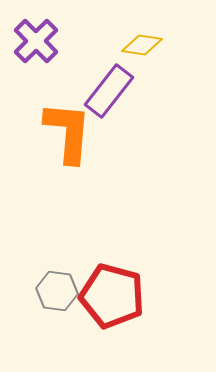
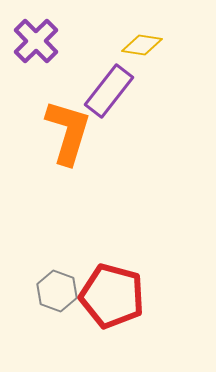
orange L-shape: rotated 12 degrees clockwise
gray hexagon: rotated 12 degrees clockwise
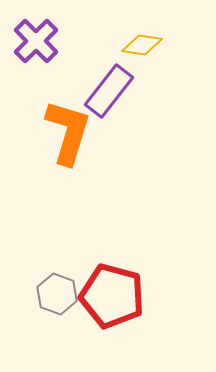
gray hexagon: moved 3 px down
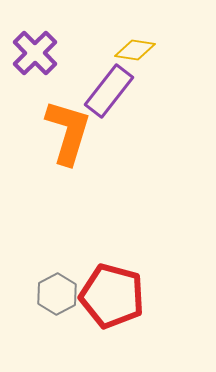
purple cross: moved 1 px left, 12 px down
yellow diamond: moved 7 px left, 5 px down
gray hexagon: rotated 12 degrees clockwise
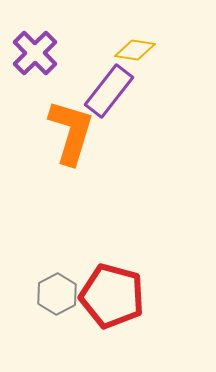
orange L-shape: moved 3 px right
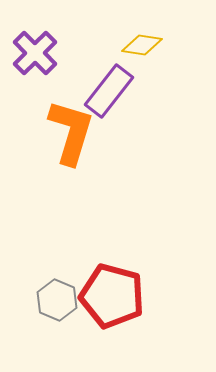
yellow diamond: moved 7 px right, 5 px up
gray hexagon: moved 6 px down; rotated 9 degrees counterclockwise
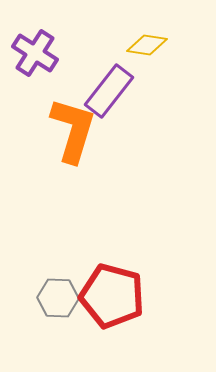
yellow diamond: moved 5 px right
purple cross: rotated 12 degrees counterclockwise
orange L-shape: moved 2 px right, 2 px up
gray hexagon: moved 1 px right, 2 px up; rotated 21 degrees counterclockwise
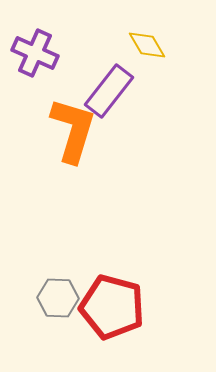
yellow diamond: rotated 51 degrees clockwise
purple cross: rotated 9 degrees counterclockwise
red pentagon: moved 11 px down
